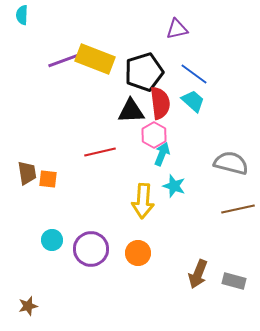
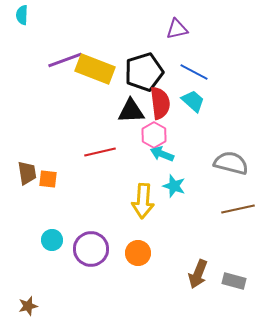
yellow rectangle: moved 10 px down
blue line: moved 2 px up; rotated 8 degrees counterclockwise
cyan arrow: rotated 90 degrees counterclockwise
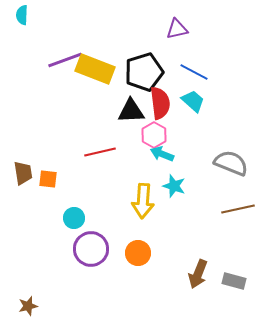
gray semicircle: rotated 8 degrees clockwise
brown trapezoid: moved 4 px left
cyan circle: moved 22 px right, 22 px up
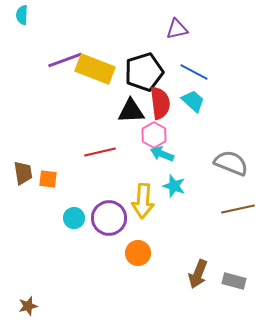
purple circle: moved 18 px right, 31 px up
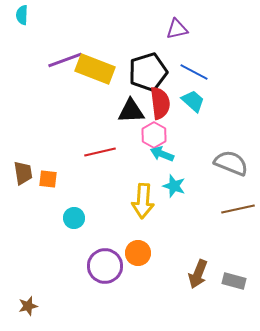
black pentagon: moved 4 px right
purple circle: moved 4 px left, 48 px down
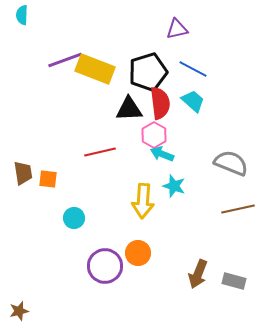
blue line: moved 1 px left, 3 px up
black triangle: moved 2 px left, 2 px up
brown star: moved 9 px left, 5 px down
